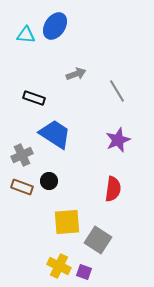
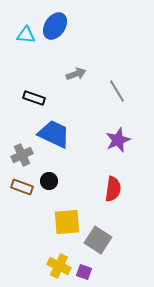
blue trapezoid: moved 1 px left; rotated 8 degrees counterclockwise
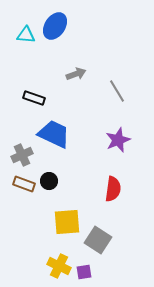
brown rectangle: moved 2 px right, 3 px up
purple square: rotated 28 degrees counterclockwise
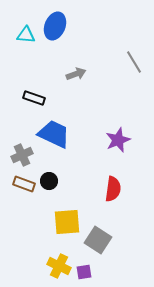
blue ellipse: rotated 12 degrees counterclockwise
gray line: moved 17 px right, 29 px up
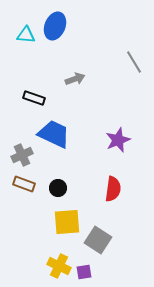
gray arrow: moved 1 px left, 5 px down
black circle: moved 9 px right, 7 px down
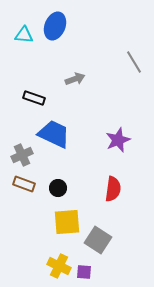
cyan triangle: moved 2 px left
purple square: rotated 14 degrees clockwise
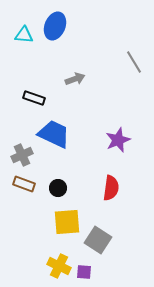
red semicircle: moved 2 px left, 1 px up
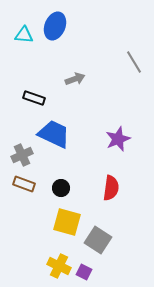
purple star: moved 1 px up
black circle: moved 3 px right
yellow square: rotated 20 degrees clockwise
purple square: rotated 21 degrees clockwise
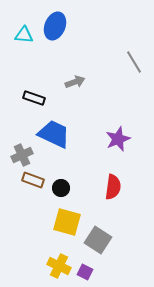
gray arrow: moved 3 px down
brown rectangle: moved 9 px right, 4 px up
red semicircle: moved 2 px right, 1 px up
purple square: moved 1 px right
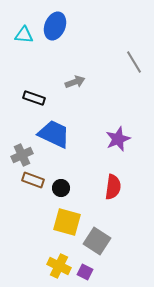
gray square: moved 1 px left, 1 px down
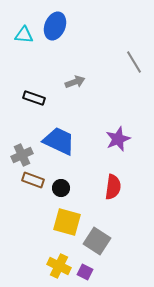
blue trapezoid: moved 5 px right, 7 px down
